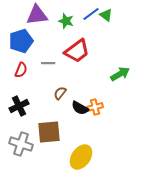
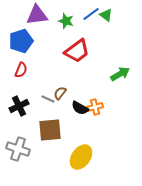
gray line: moved 36 px down; rotated 24 degrees clockwise
brown square: moved 1 px right, 2 px up
gray cross: moved 3 px left, 5 px down
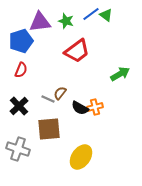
purple triangle: moved 3 px right, 7 px down
black cross: rotated 18 degrees counterclockwise
brown square: moved 1 px left, 1 px up
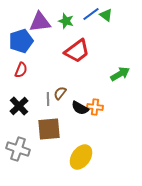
gray line: rotated 64 degrees clockwise
orange cross: rotated 21 degrees clockwise
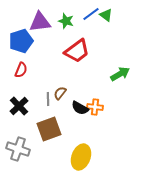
brown square: rotated 15 degrees counterclockwise
yellow ellipse: rotated 15 degrees counterclockwise
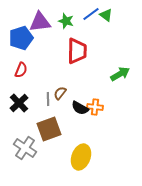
blue pentagon: moved 3 px up
red trapezoid: rotated 52 degrees counterclockwise
black cross: moved 3 px up
gray cross: moved 7 px right, 1 px up; rotated 15 degrees clockwise
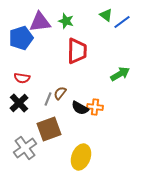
blue line: moved 31 px right, 8 px down
red semicircle: moved 1 px right, 8 px down; rotated 77 degrees clockwise
gray line: rotated 24 degrees clockwise
gray cross: rotated 20 degrees clockwise
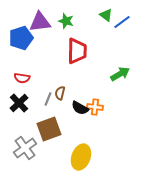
brown semicircle: rotated 24 degrees counterclockwise
